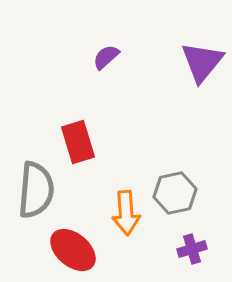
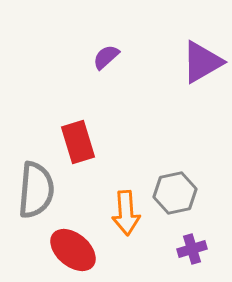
purple triangle: rotated 21 degrees clockwise
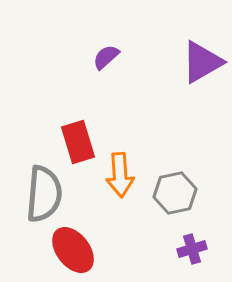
gray semicircle: moved 8 px right, 4 px down
orange arrow: moved 6 px left, 38 px up
red ellipse: rotated 12 degrees clockwise
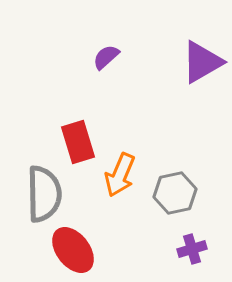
orange arrow: rotated 27 degrees clockwise
gray semicircle: rotated 6 degrees counterclockwise
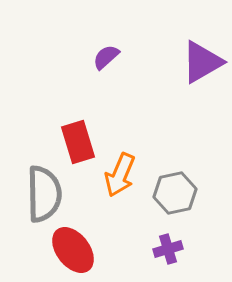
purple cross: moved 24 px left
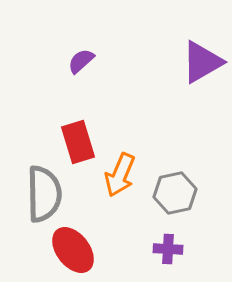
purple semicircle: moved 25 px left, 4 px down
purple cross: rotated 20 degrees clockwise
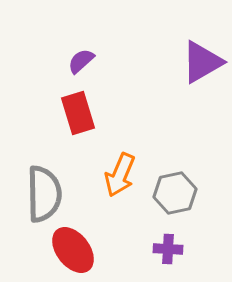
red rectangle: moved 29 px up
